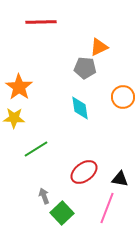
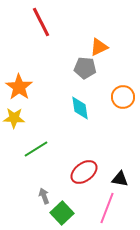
red line: rotated 64 degrees clockwise
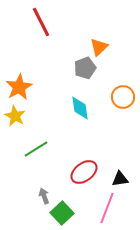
orange triangle: rotated 18 degrees counterclockwise
gray pentagon: rotated 25 degrees counterclockwise
orange star: rotated 8 degrees clockwise
yellow star: moved 1 px right, 2 px up; rotated 25 degrees clockwise
black triangle: rotated 18 degrees counterclockwise
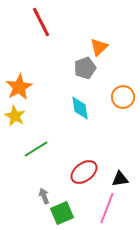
green square: rotated 20 degrees clockwise
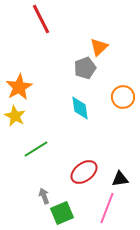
red line: moved 3 px up
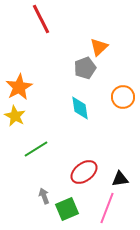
green square: moved 5 px right, 4 px up
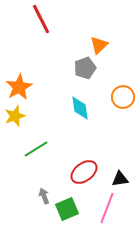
orange triangle: moved 2 px up
yellow star: rotated 25 degrees clockwise
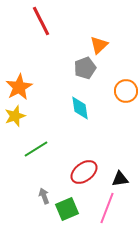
red line: moved 2 px down
orange circle: moved 3 px right, 6 px up
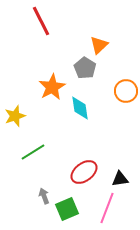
gray pentagon: rotated 20 degrees counterclockwise
orange star: moved 33 px right
green line: moved 3 px left, 3 px down
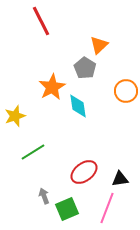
cyan diamond: moved 2 px left, 2 px up
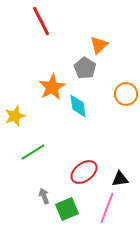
orange circle: moved 3 px down
